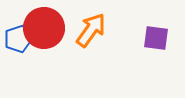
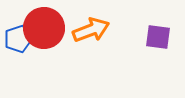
orange arrow: rotated 33 degrees clockwise
purple square: moved 2 px right, 1 px up
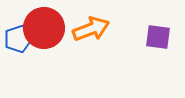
orange arrow: moved 1 px up
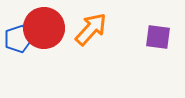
orange arrow: rotated 27 degrees counterclockwise
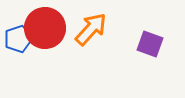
red circle: moved 1 px right
purple square: moved 8 px left, 7 px down; rotated 12 degrees clockwise
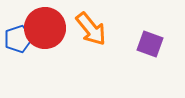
orange arrow: rotated 99 degrees clockwise
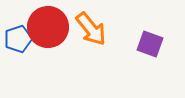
red circle: moved 3 px right, 1 px up
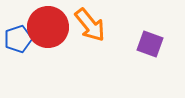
orange arrow: moved 1 px left, 4 px up
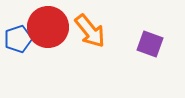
orange arrow: moved 6 px down
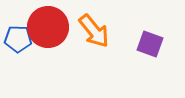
orange arrow: moved 4 px right
blue pentagon: rotated 20 degrees clockwise
